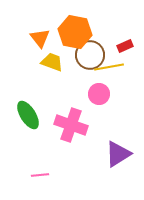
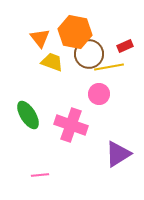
brown circle: moved 1 px left, 1 px up
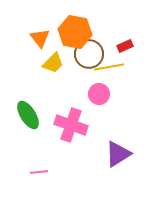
yellow trapezoid: moved 1 px right, 1 px down; rotated 115 degrees clockwise
pink line: moved 1 px left, 3 px up
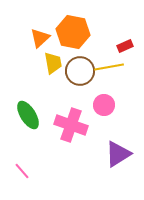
orange hexagon: moved 2 px left
orange triangle: rotated 25 degrees clockwise
brown circle: moved 9 px left, 17 px down
yellow trapezoid: rotated 55 degrees counterclockwise
pink circle: moved 5 px right, 11 px down
pink line: moved 17 px left, 1 px up; rotated 54 degrees clockwise
